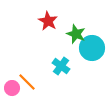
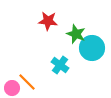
red star: rotated 24 degrees counterclockwise
cyan cross: moved 1 px left, 1 px up
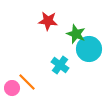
cyan circle: moved 3 px left, 1 px down
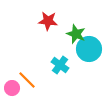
orange line: moved 2 px up
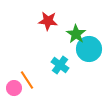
green star: rotated 12 degrees clockwise
orange line: rotated 12 degrees clockwise
pink circle: moved 2 px right
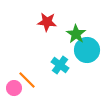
red star: moved 1 px left, 1 px down
cyan circle: moved 2 px left, 1 px down
orange line: rotated 12 degrees counterclockwise
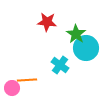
cyan circle: moved 1 px left, 2 px up
orange line: rotated 48 degrees counterclockwise
pink circle: moved 2 px left
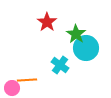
red star: rotated 30 degrees clockwise
